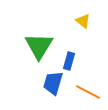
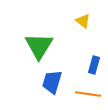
blue rectangle: moved 25 px right, 4 px down
blue trapezoid: moved 1 px left, 1 px up
orange line: moved 2 px down; rotated 20 degrees counterclockwise
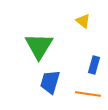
blue trapezoid: moved 2 px left
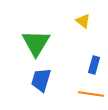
green triangle: moved 3 px left, 3 px up
blue trapezoid: moved 9 px left, 2 px up
orange line: moved 3 px right
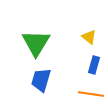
yellow triangle: moved 6 px right, 16 px down
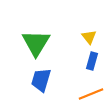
yellow triangle: rotated 14 degrees clockwise
blue rectangle: moved 2 px left, 4 px up
orange line: rotated 30 degrees counterclockwise
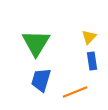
yellow triangle: rotated 21 degrees clockwise
blue rectangle: rotated 24 degrees counterclockwise
orange line: moved 16 px left, 2 px up
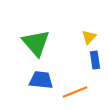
green triangle: rotated 12 degrees counterclockwise
blue rectangle: moved 3 px right, 1 px up
blue trapezoid: rotated 80 degrees clockwise
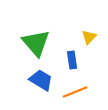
blue rectangle: moved 23 px left
blue trapezoid: rotated 25 degrees clockwise
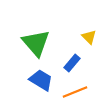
yellow triangle: rotated 28 degrees counterclockwise
blue rectangle: moved 3 px down; rotated 48 degrees clockwise
